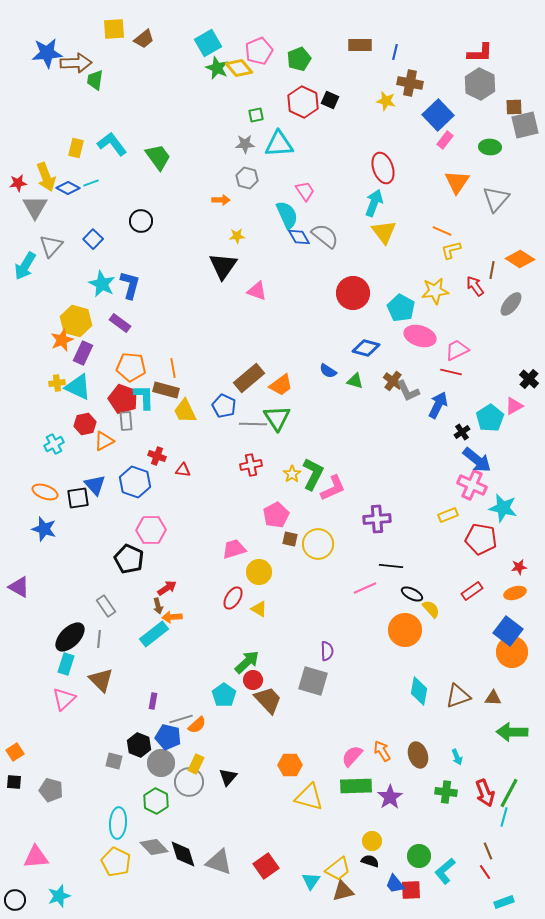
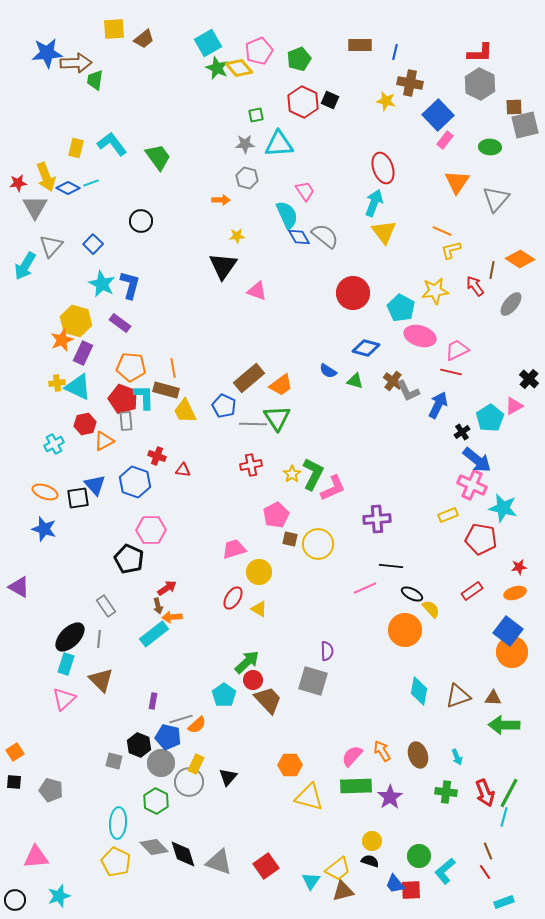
blue square at (93, 239): moved 5 px down
green arrow at (512, 732): moved 8 px left, 7 px up
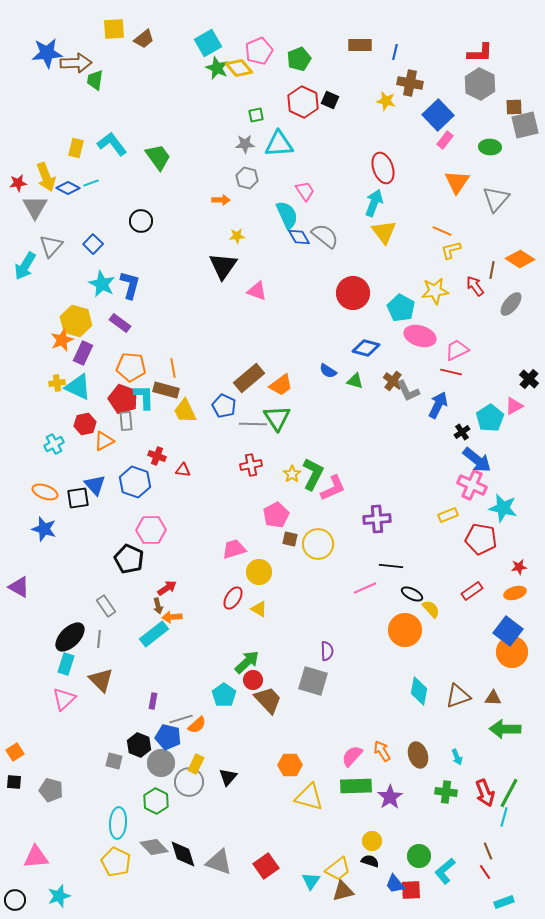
green arrow at (504, 725): moved 1 px right, 4 px down
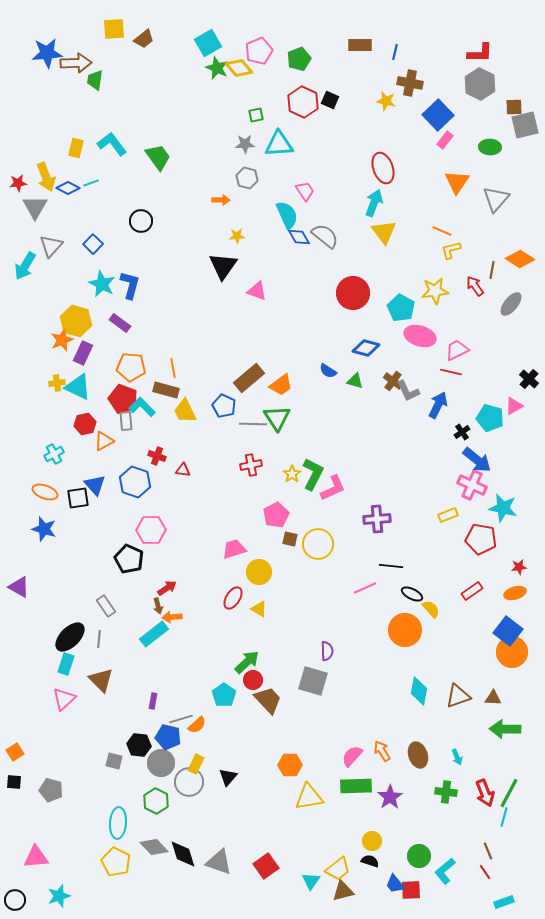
cyan L-shape at (144, 397): moved 2 px left, 10 px down; rotated 44 degrees counterclockwise
cyan pentagon at (490, 418): rotated 24 degrees counterclockwise
cyan cross at (54, 444): moved 10 px down
black hexagon at (139, 745): rotated 15 degrees counterclockwise
yellow triangle at (309, 797): rotated 24 degrees counterclockwise
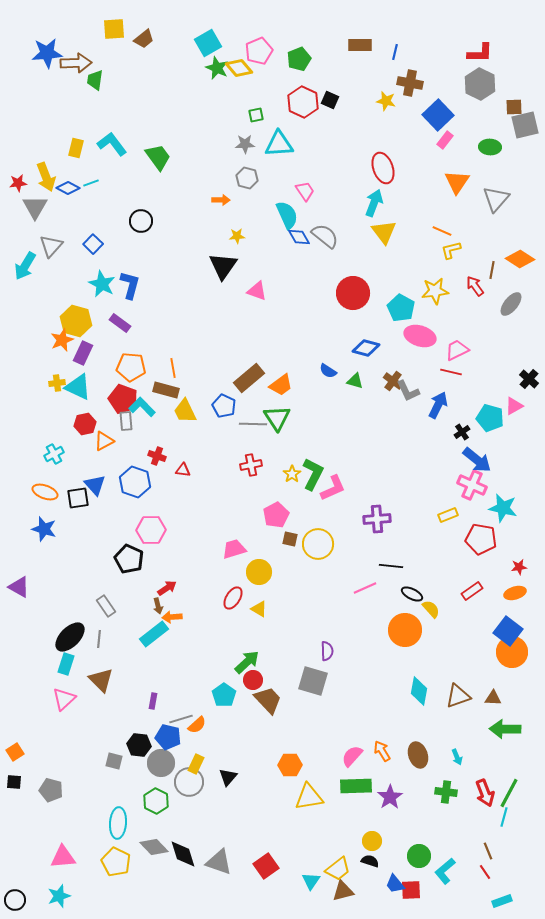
pink triangle at (36, 857): moved 27 px right
cyan rectangle at (504, 902): moved 2 px left, 1 px up
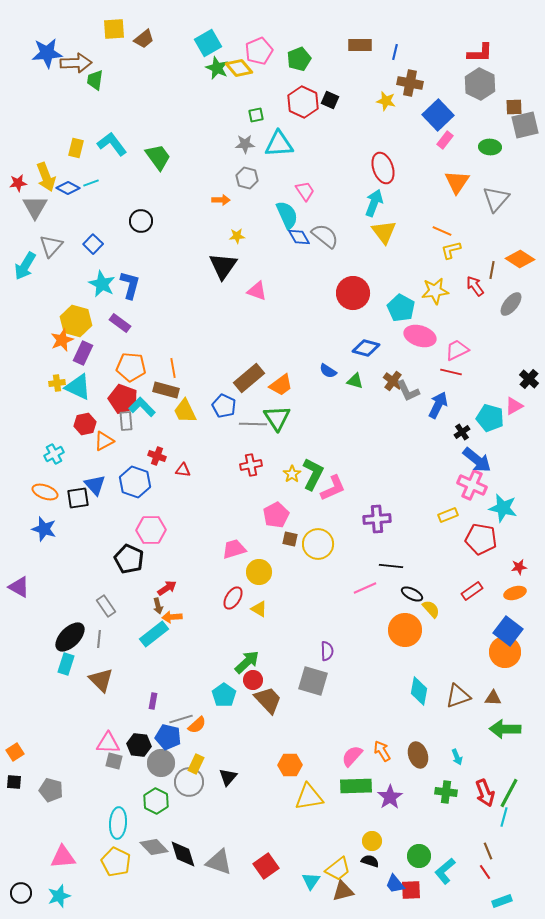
orange circle at (512, 652): moved 7 px left
pink triangle at (64, 699): moved 44 px right, 44 px down; rotated 45 degrees clockwise
black circle at (15, 900): moved 6 px right, 7 px up
